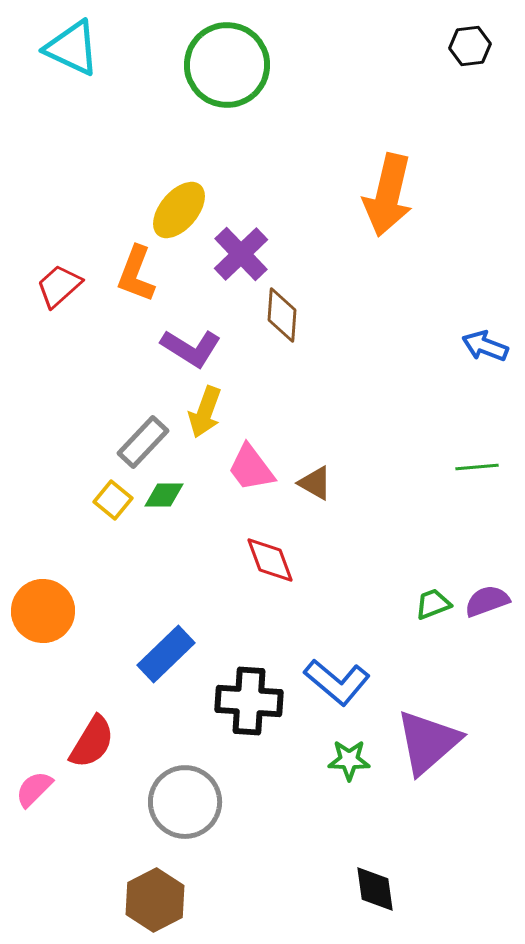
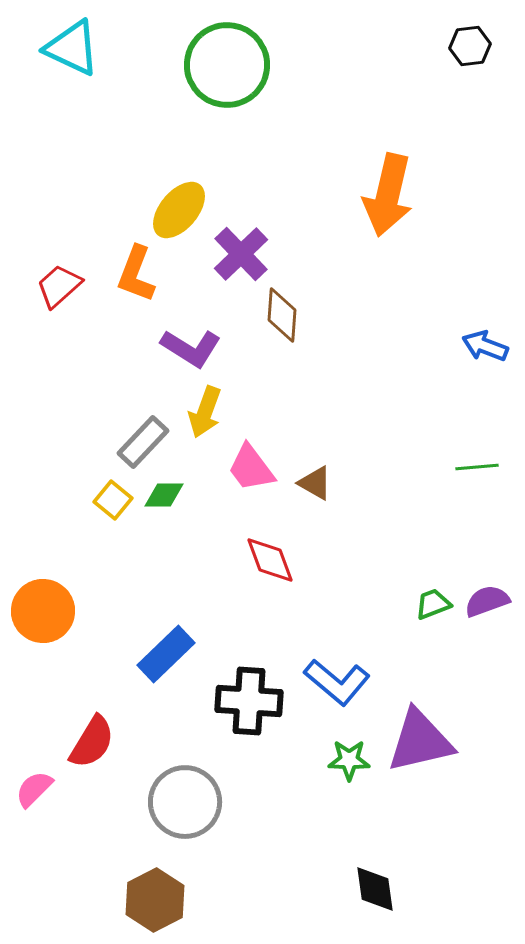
purple triangle: moved 8 px left, 1 px up; rotated 28 degrees clockwise
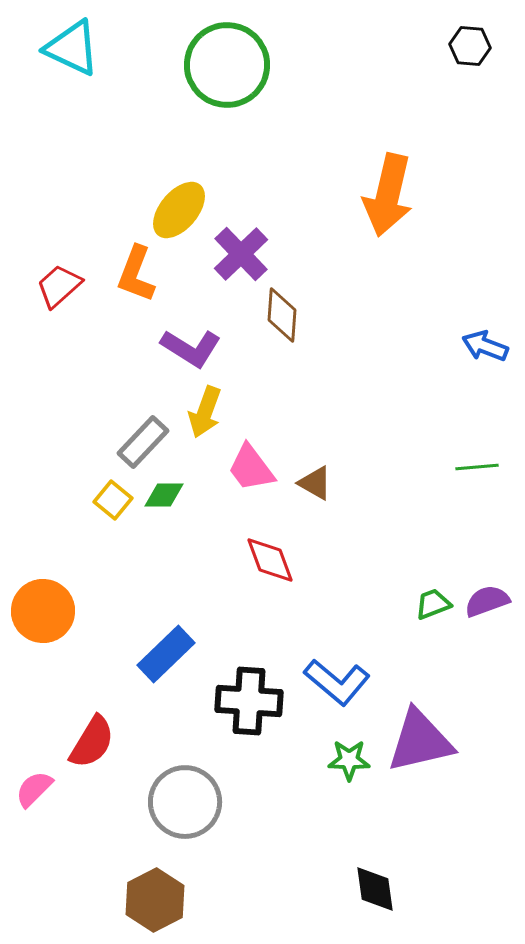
black hexagon: rotated 12 degrees clockwise
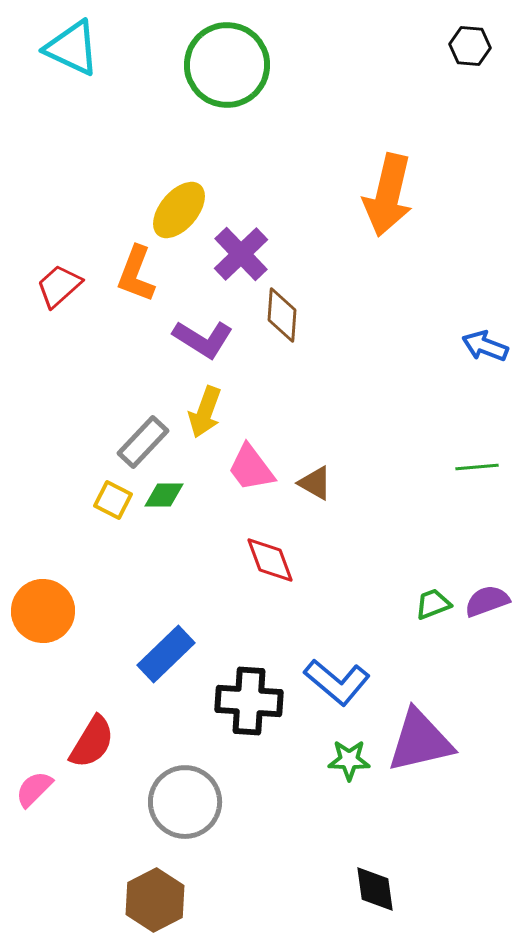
purple L-shape: moved 12 px right, 9 px up
yellow square: rotated 12 degrees counterclockwise
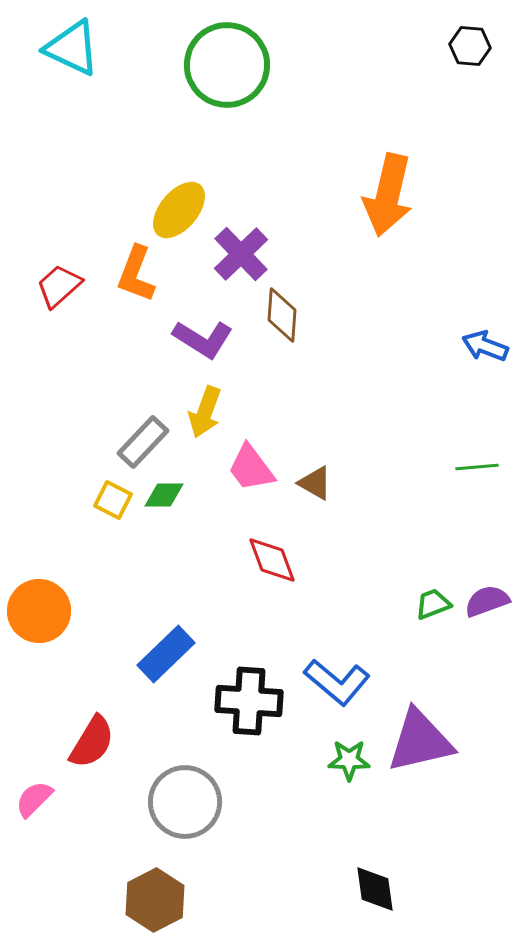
red diamond: moved 2 px right
orange circle: moved 4 px left
pink semicircle: moved 10 px down
